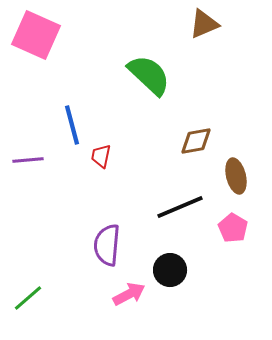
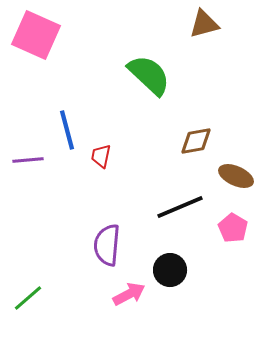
brown triangle: rotated 8 degrees clockwise
blue line: moved 5 px left, 5 px down
brown ellipse: rotated 52 degrees counterclockwise
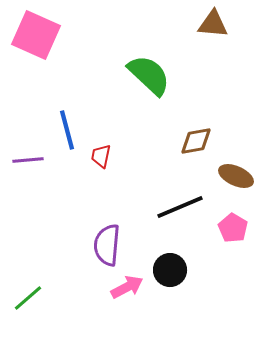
brown triangle: moved 9 px right; rotated 20 degrees clockwise
pink arrow: moved 2 px left, 7 px up
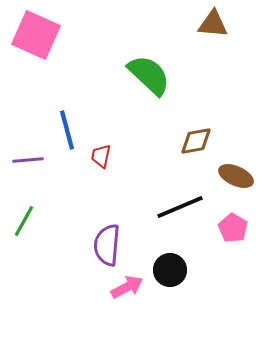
green line: moved 4 px left, 77 px up; rotated 20 degrees counterclockwise
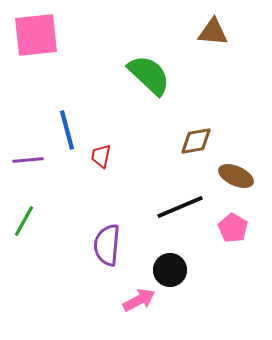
brown triangle: moved 8 px down
pink square: rotated 30 degrees counterclockwise
pink arrow: moved 12 px right, 13 px down
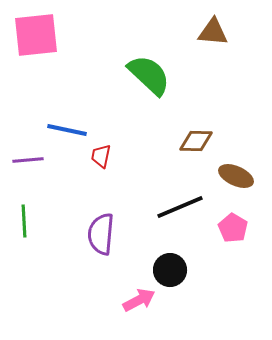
blue line: rotated 63 degrees counterclockwise
brown diamond: rotated 12 degrees clockwise
green line: rotated 32 degrees counterclockwise
purple semicircle: moved 6 px left, 11 px up
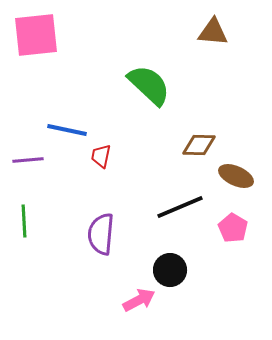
green semicircle: moved 10 px down
brown diamond: moved 3 px right, 4 px down
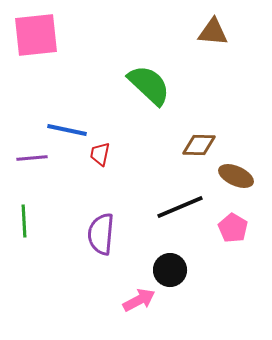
red trapezoid: moved 1 px left, 2 px up
purple line: moved 4 px right, 2 px up
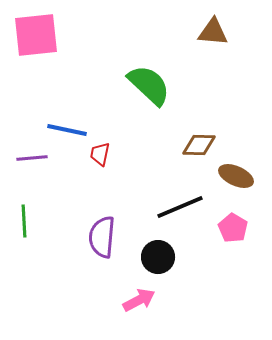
purple semicircle: moved 1 px right, 3 px down
black circle: moved 12 px left, 13 px up
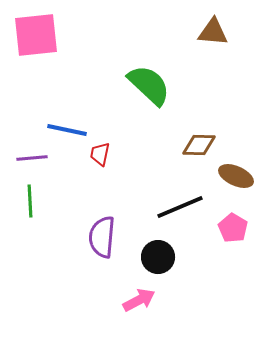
green line: moved 6 px right, 20 px up
